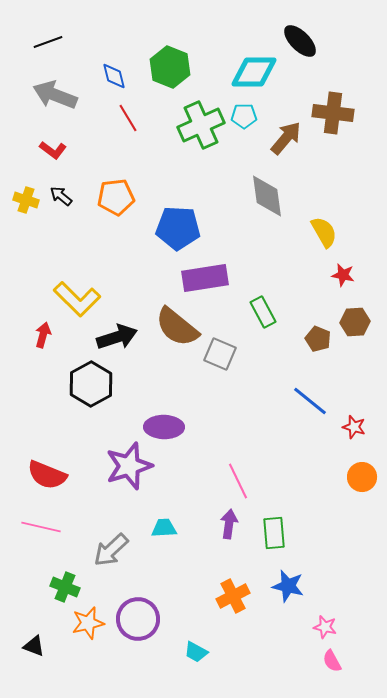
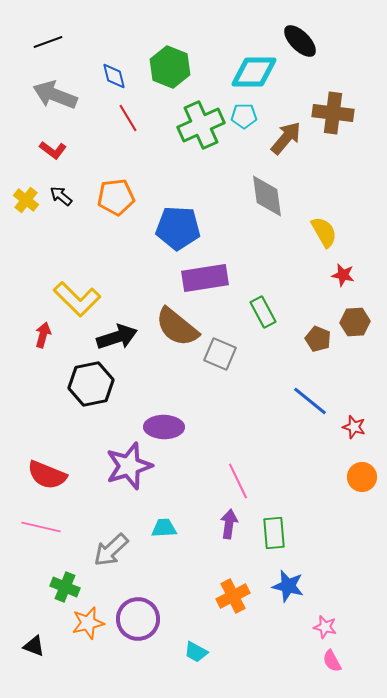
yellow cross at (26, 200): rotated 20 degrees clockwise
black hexagon at (91, 384): rotated 18 degrees clockwise
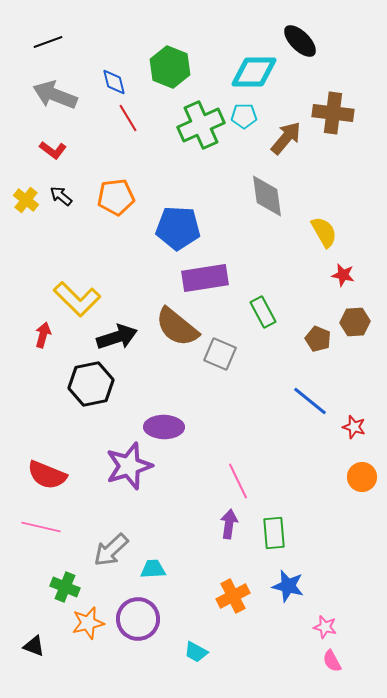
blue diamond at (114, 76): moved 6 px down
cyan trapezoid at (164, 528): moved 11 px left, 41 px down
